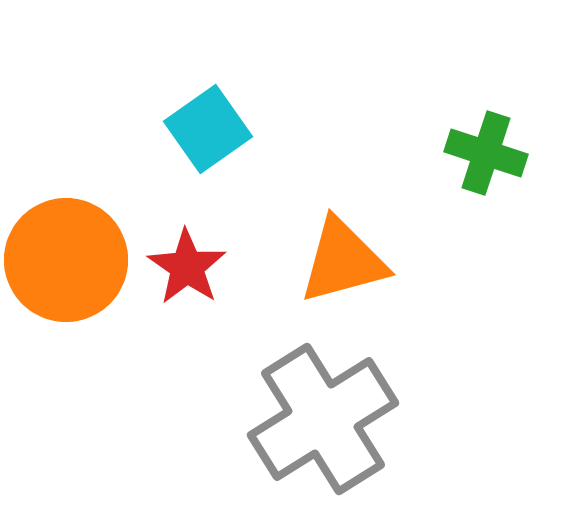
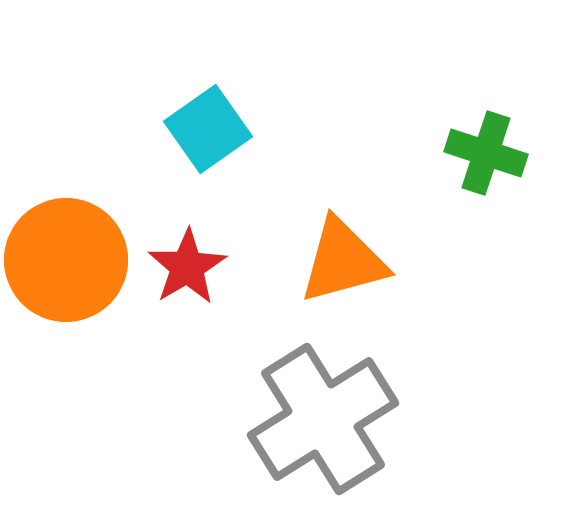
red star: rotated 6 degrees clockwise
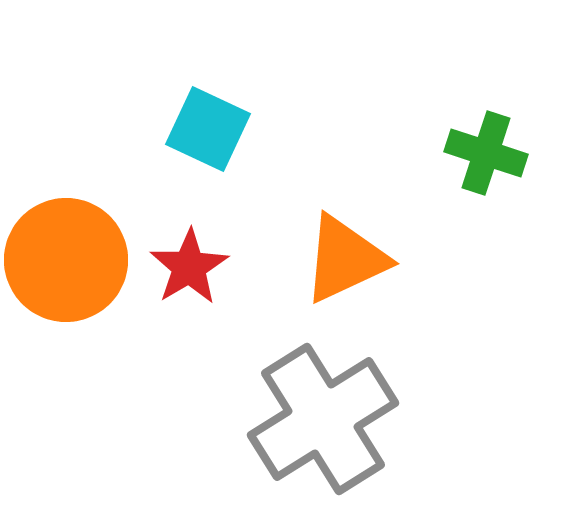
cyan square: rotated 30 degrees counterclockwise
orange triangle: moved 2 px right, 2 px up; rotated 10 degrees counterclockwise
red star: moved 2 px right
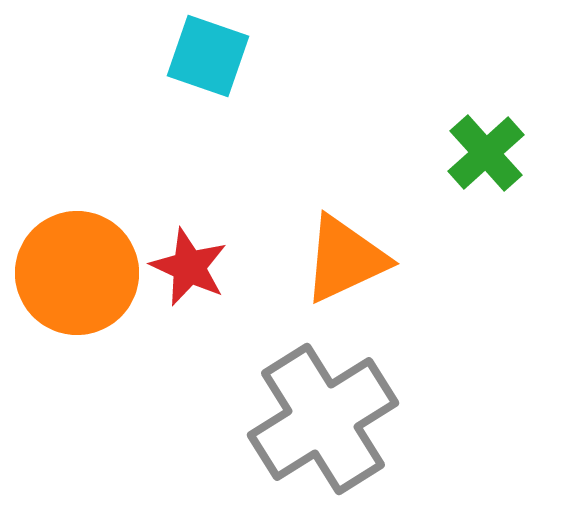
cyan square: moved 73 px up; rotated 6 degrees counterclockwise
green cross: rotated 30 degrees clockwise
orange circle: moved 11 px right, 13 px down
red star: rotated 16 degrees counterclockwise
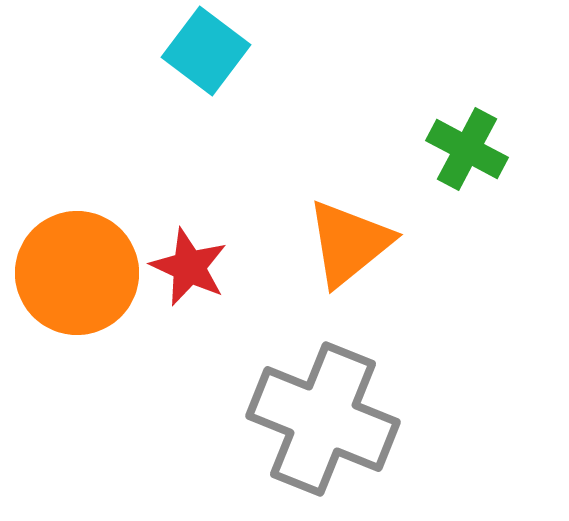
cyan square: moved 2 px left, 5 px up; rotated 18 degrees clockwise
green cross: moved 19 px left, 4 px up; rotated 20 degrees counterclockwise
orange triangle: moved 4 px right, 16 px up; rotated 14 degrees counterclockwise
gray cross: rotated 36 degrees counterclockwise
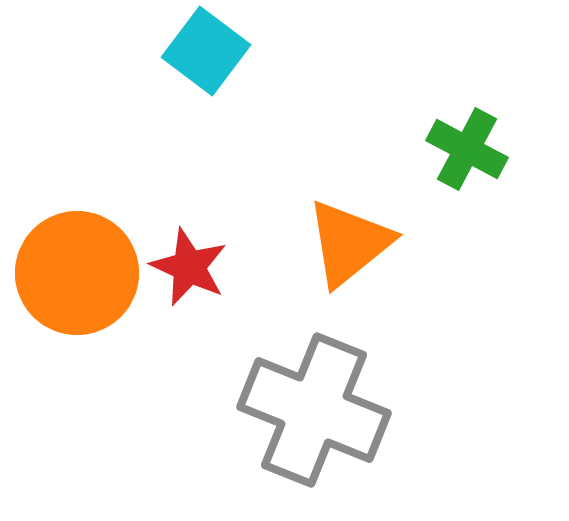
gray cross: moved 9 px left, 9 px up
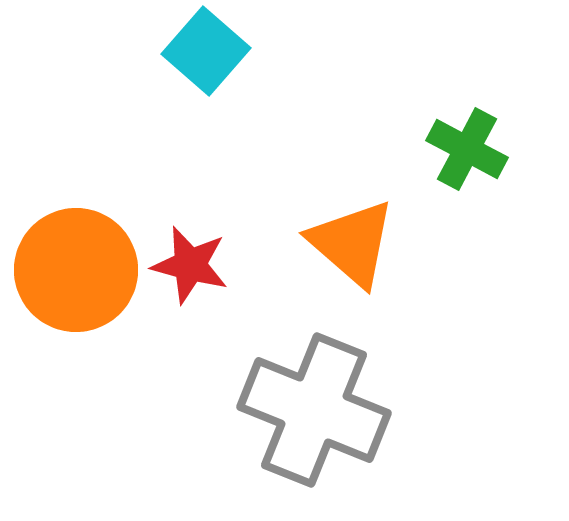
cyan square: rotated 4 degrees clockwise
orange triangle: moved 3 px right; rotated 40 degrees counterclockwise
red star: moved 1 px right, 2 px up; rotated 10 degrees counterclockwise
orange circle: moved 1 px left, 3 px up
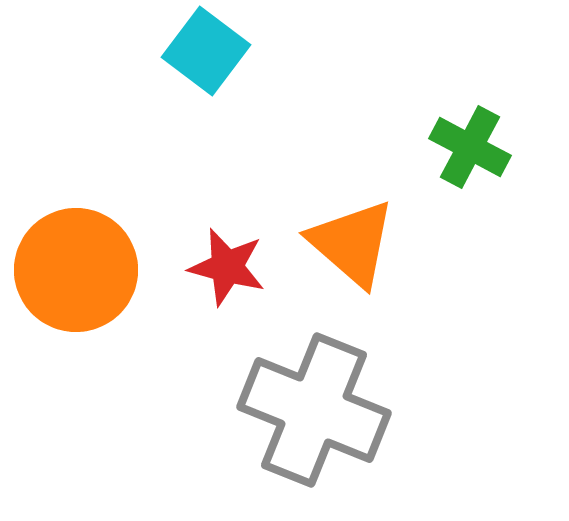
cyan square: rotated 4 degrees counterclockwise
green cross: moved 3 px right, 2 px up
red star: moved 37 px right, 2 px down
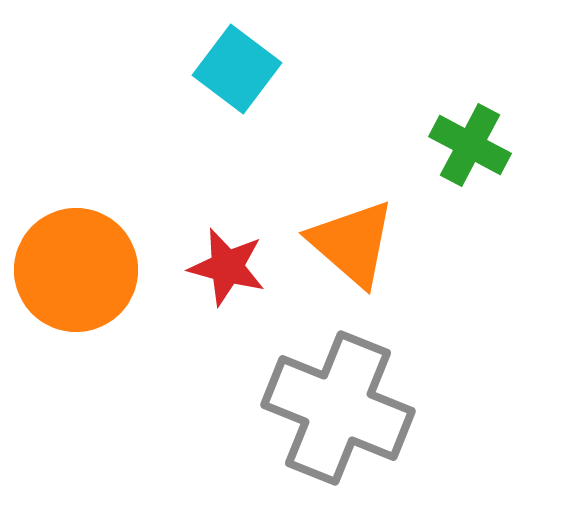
cyan square: moved 31 px right, 18 px down
green cross: moved 2 px up
gray cross: moved 24 px right, 2 px up
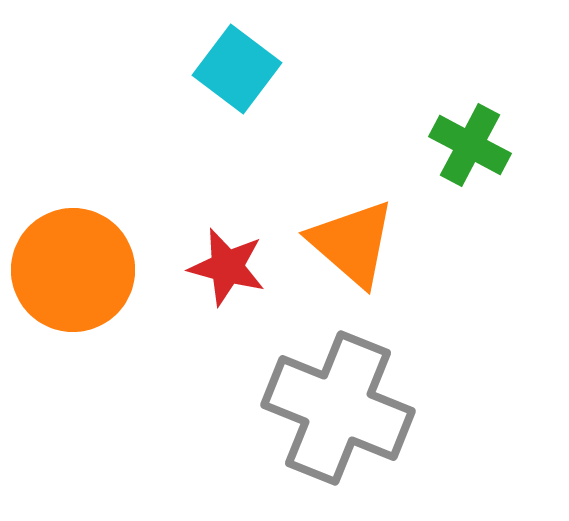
orange circle: moved 3 px left
